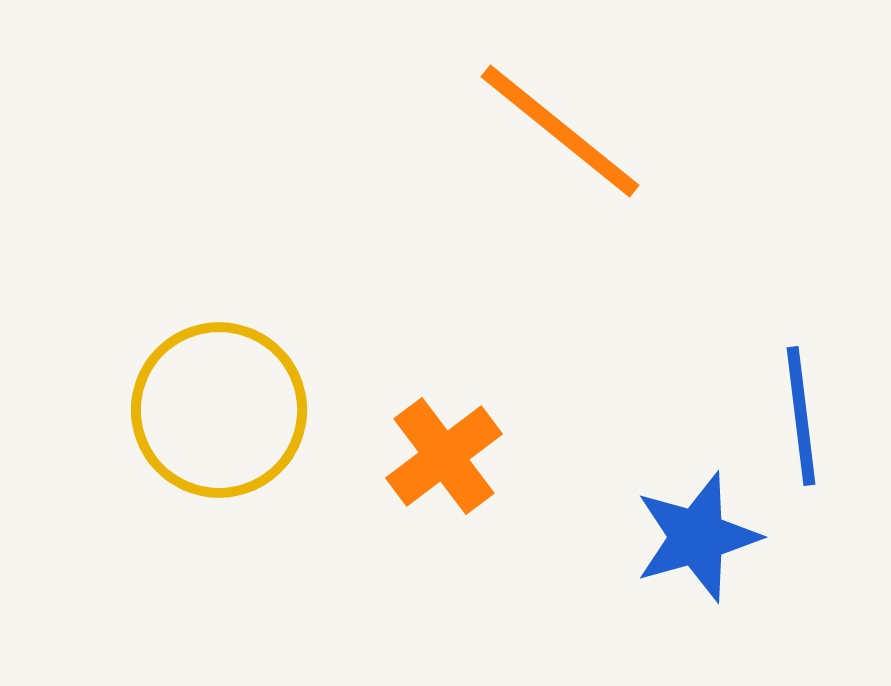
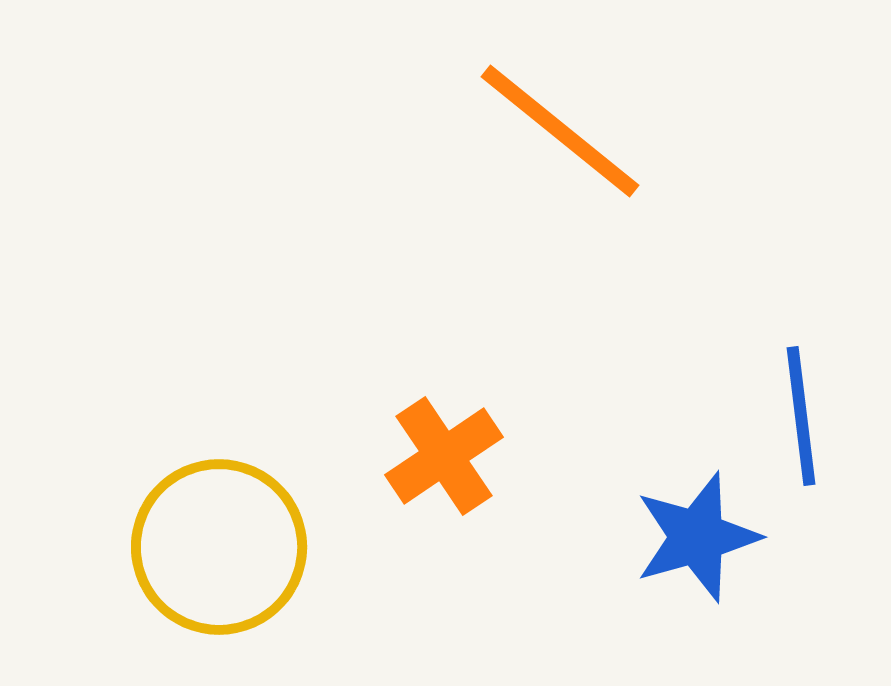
yellow circle: moved 137 px down
orange cross: rotated 3 degrees clockwise
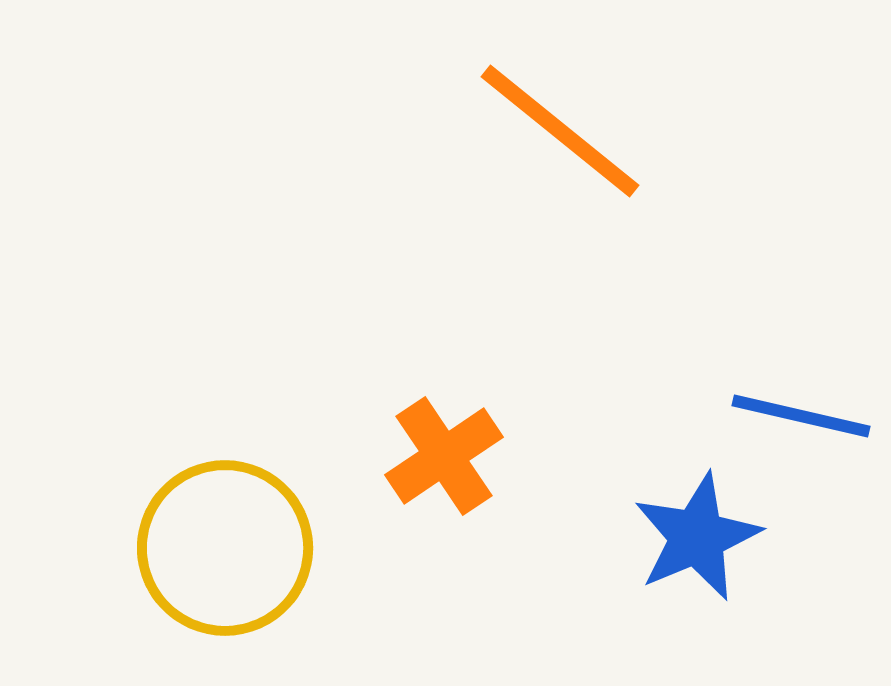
blue line: rotated 70 degrees counterclockwise
blue star: rotated 7 degrees counterclockwise
yellow circle: moved 6 px right, 1 px down
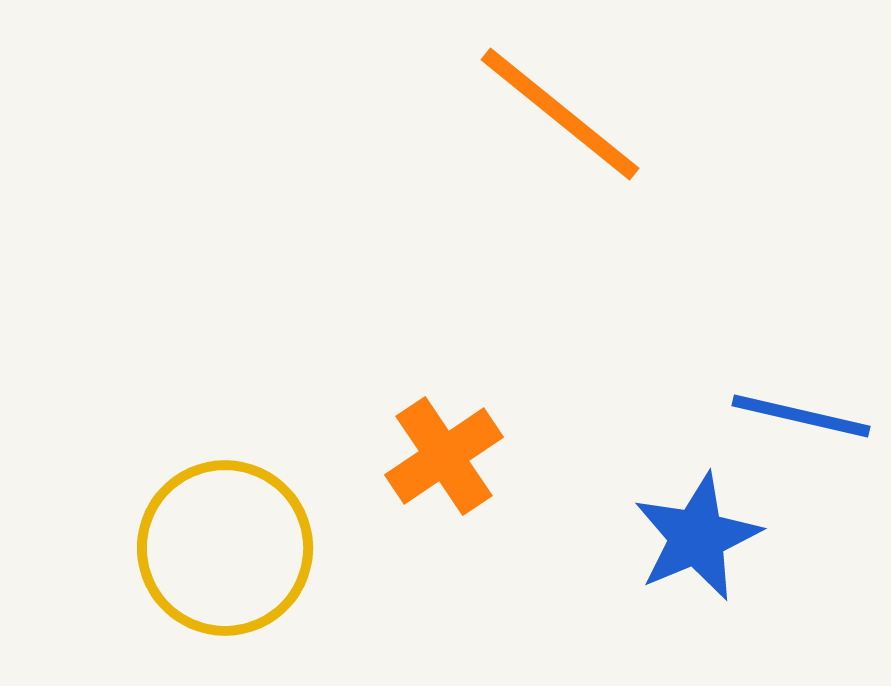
orange line: moved 17 px up
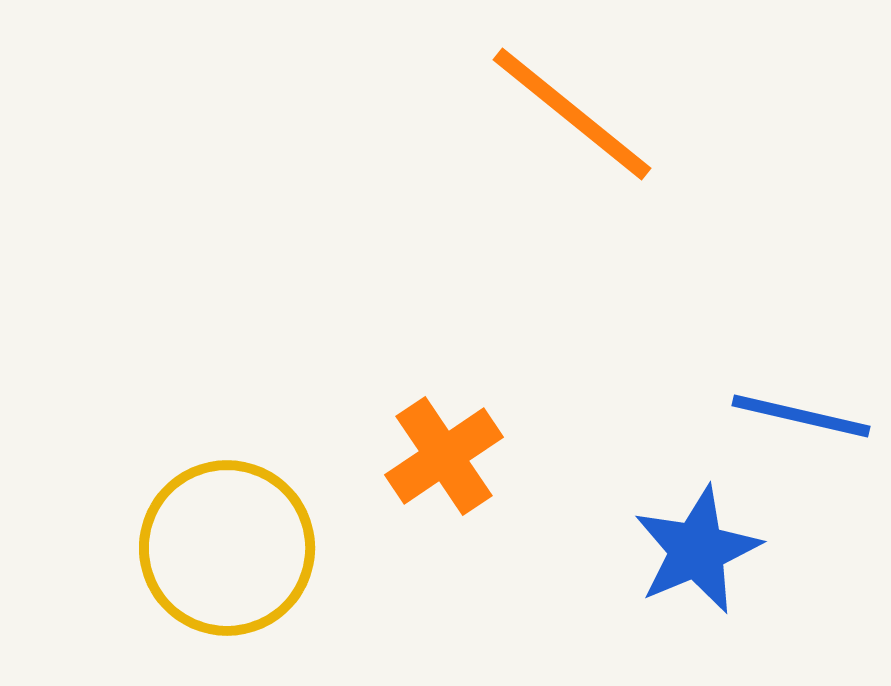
orange line: moved 12 px right
blue star: moved 13 px down
yellow circle: moved 2 px right
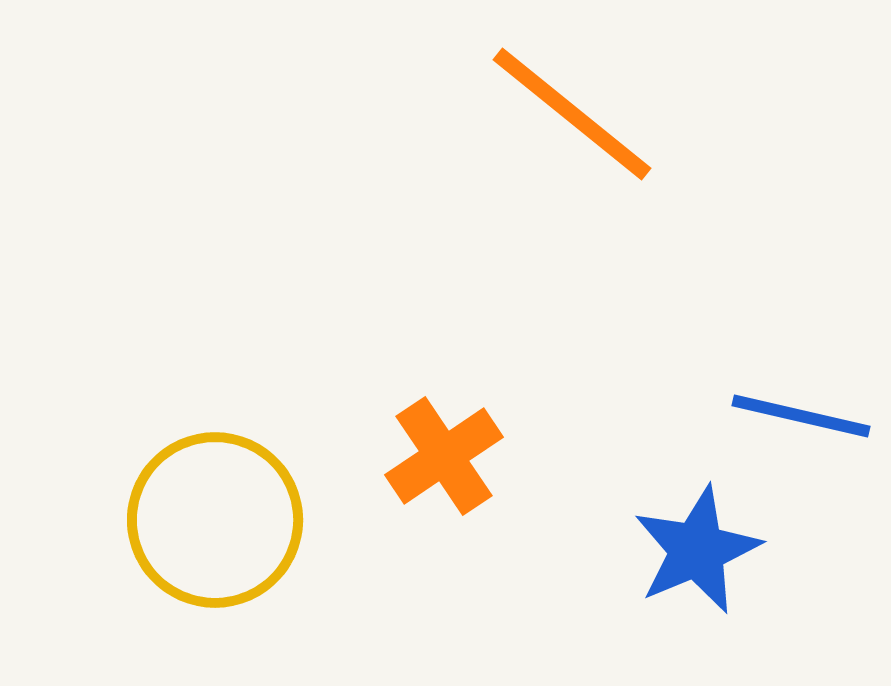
yellow circle: moved 12 px left, 28 px up
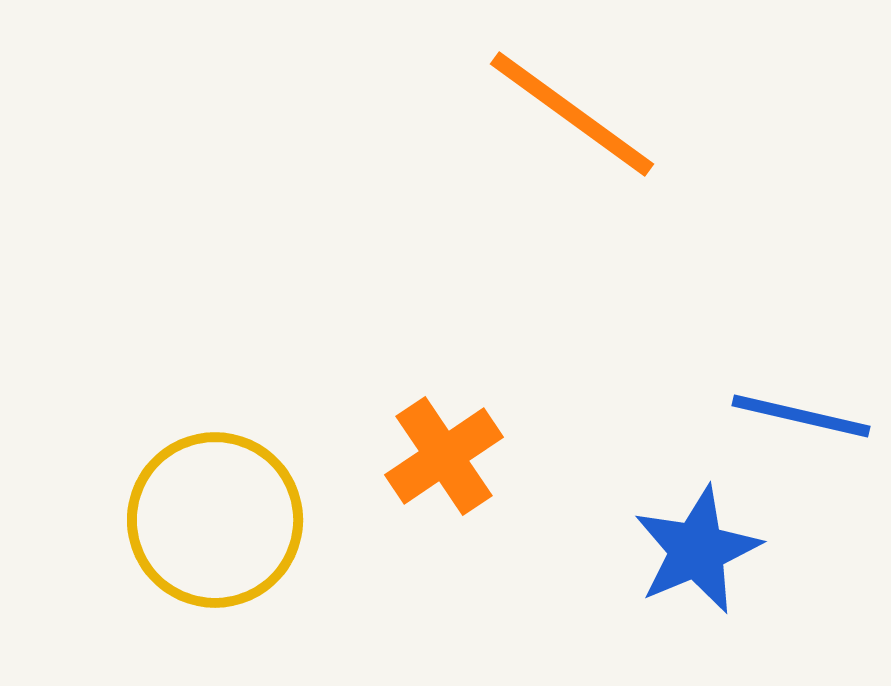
orange line: rotated 3 degrees counterclockwise
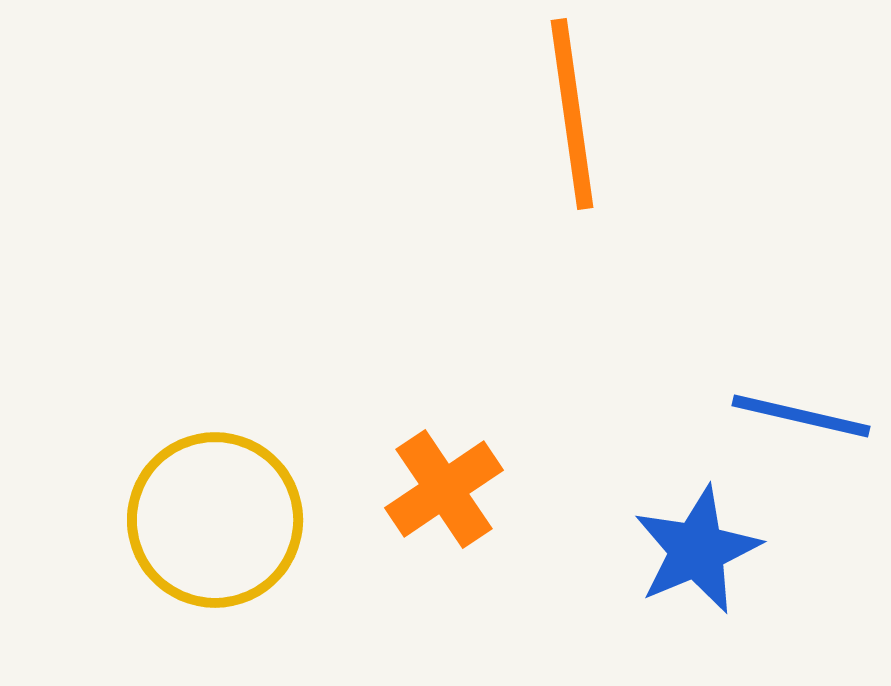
orange line: rotated 46 degrees clockwise
orange cross: moved 33 px down
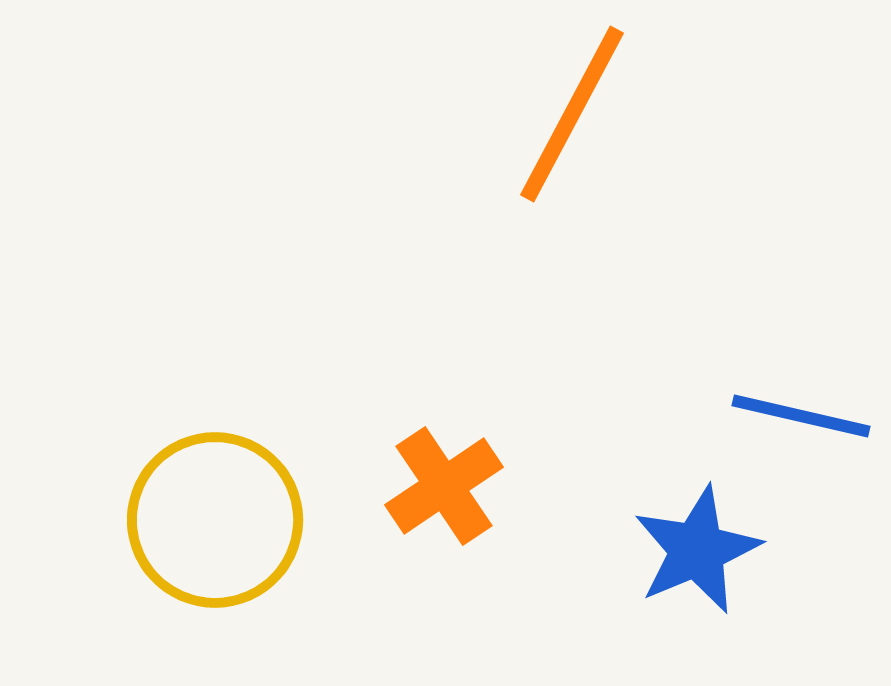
orange line: rotated 36 degrees clockwise
orange cross: moved 3 px up
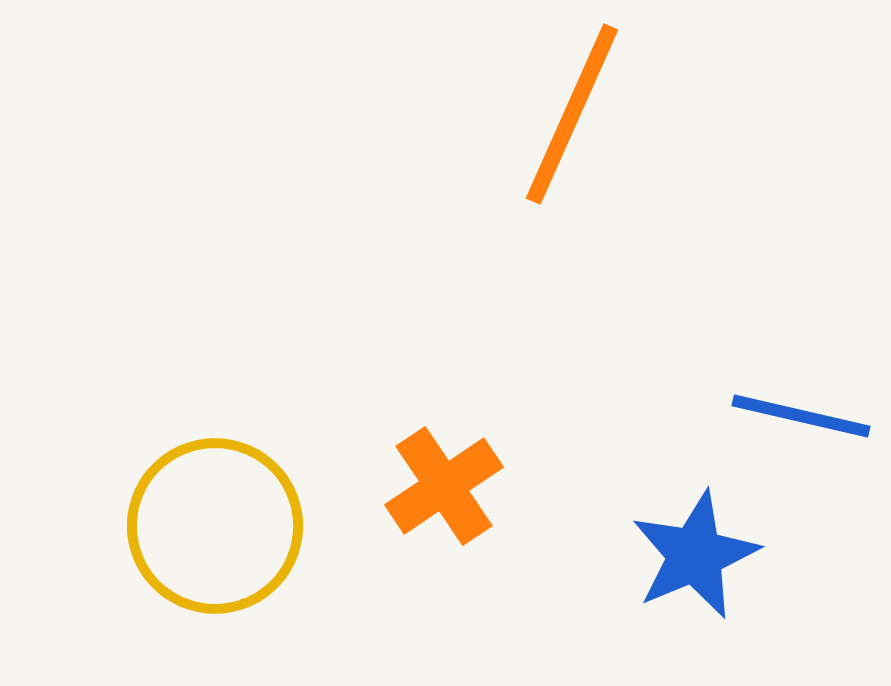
orange line: rotated 4 degrees counterclockwise
yellow circle: moved 6 px down
blue star: moved 2 px left, 5 px down
